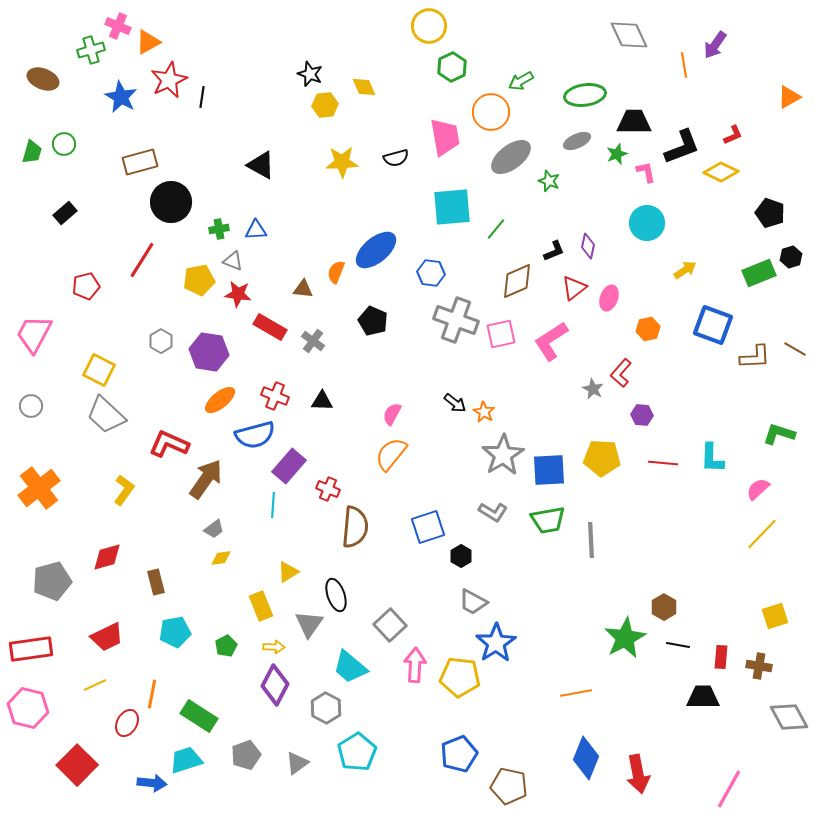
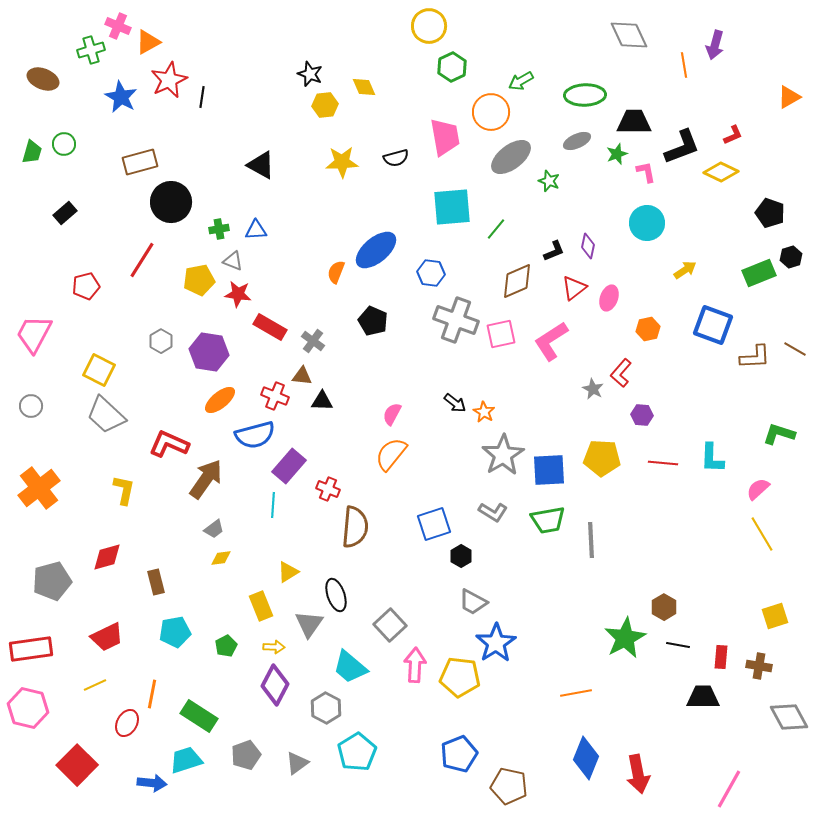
purple arrow at (715, 45): rotated 20 degrees counterclockwise
green ellipse at (585, 95): rotated 6 degrees clockwise
brown triangle at (303, 289): moved 1 px left, 87 px down
yellow L-shape at (124, 490): rotated 24 degrees counterclockwise
blue square at (428, 527): moved 6 px right, 3 px up
yellow line at (762, 534): rotated 75 degrees counterclockwise
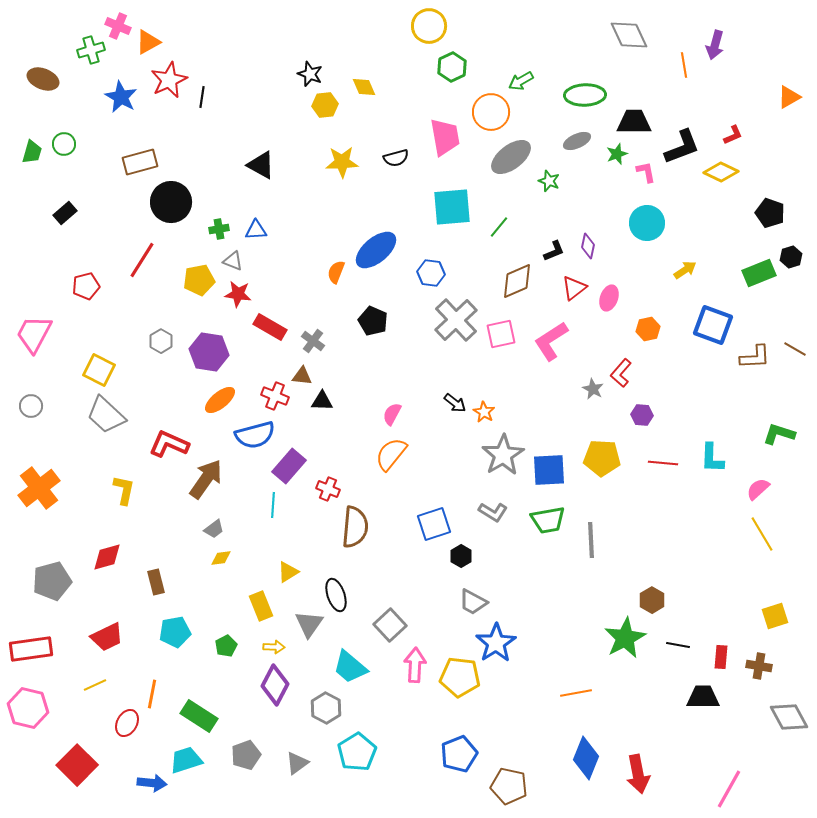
green line at (496, 229): moved 3 px right, 2 px up
gray cross at (456, 320): rotated 27 degrees clockwise
brown hexagon at (664, 607): moved 12 px left, 7 px up
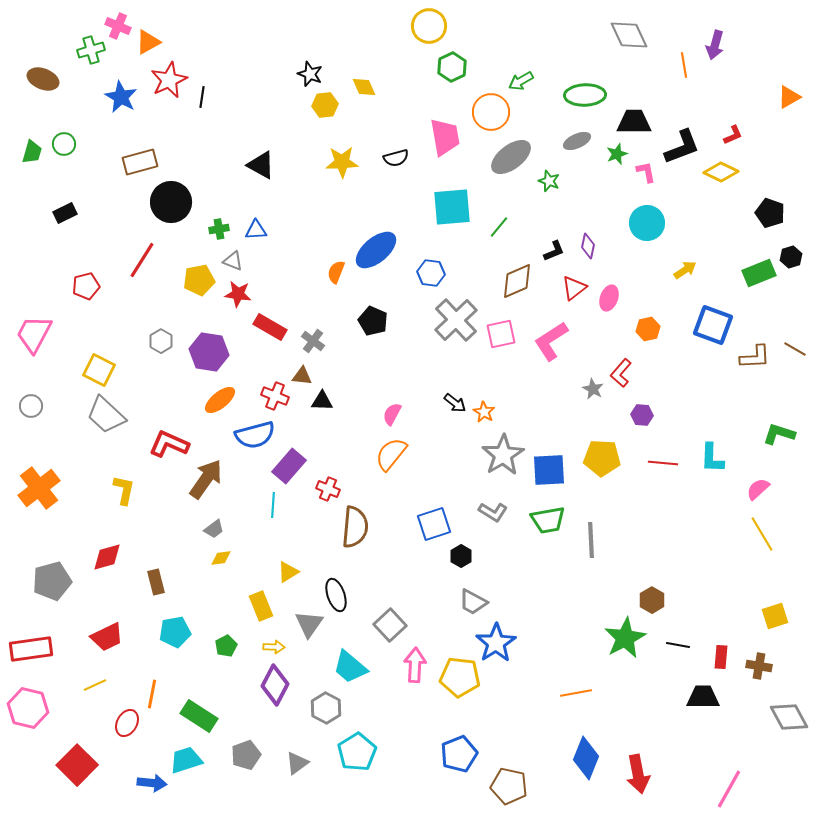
black rectangle at (65, 213): rotated 15 degrees clockwise
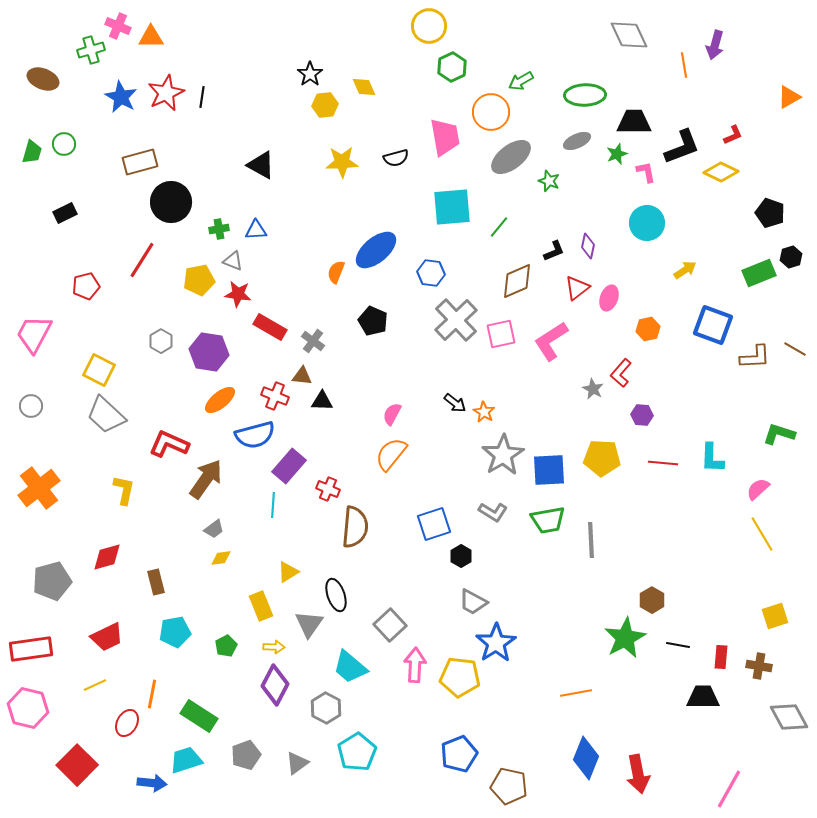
orange triangle at (148, 42): moved 3 px right, 5 px up; rotated 28 degrees clockwise
black star at (310, 74): rotated 15 degrees clockwise
red star at (169, 80): moved 3 px left, 13 px down
red triangle at (574, 288): moved 3 px right
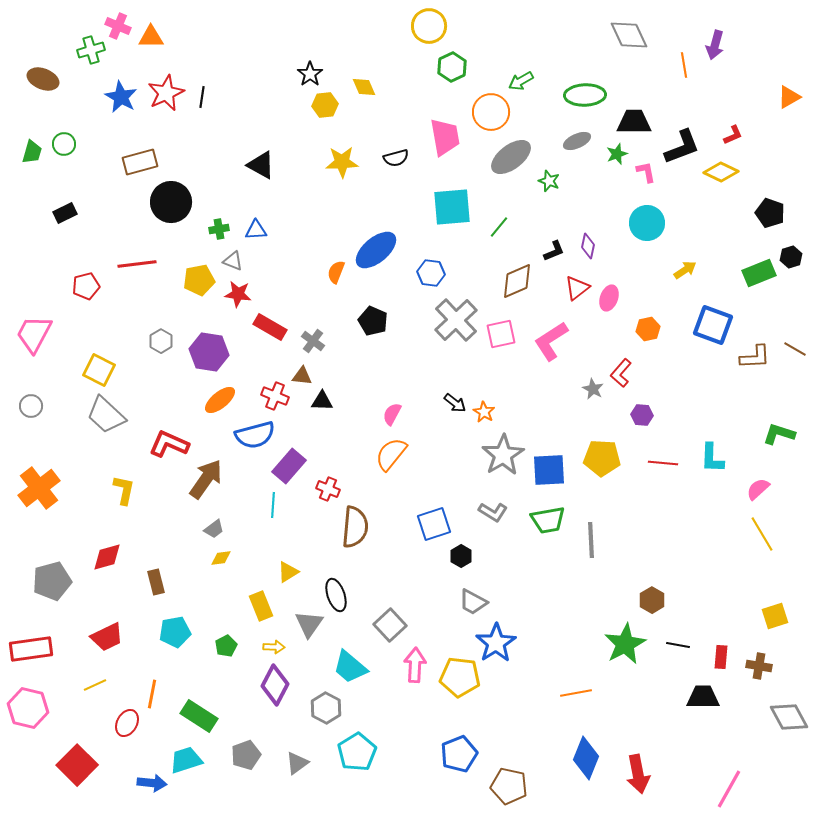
red line at (142, 260): moved 5 px left, 4 px down; rotated 51 degrees clockwise
green star at (625, 638): moved 6 px down
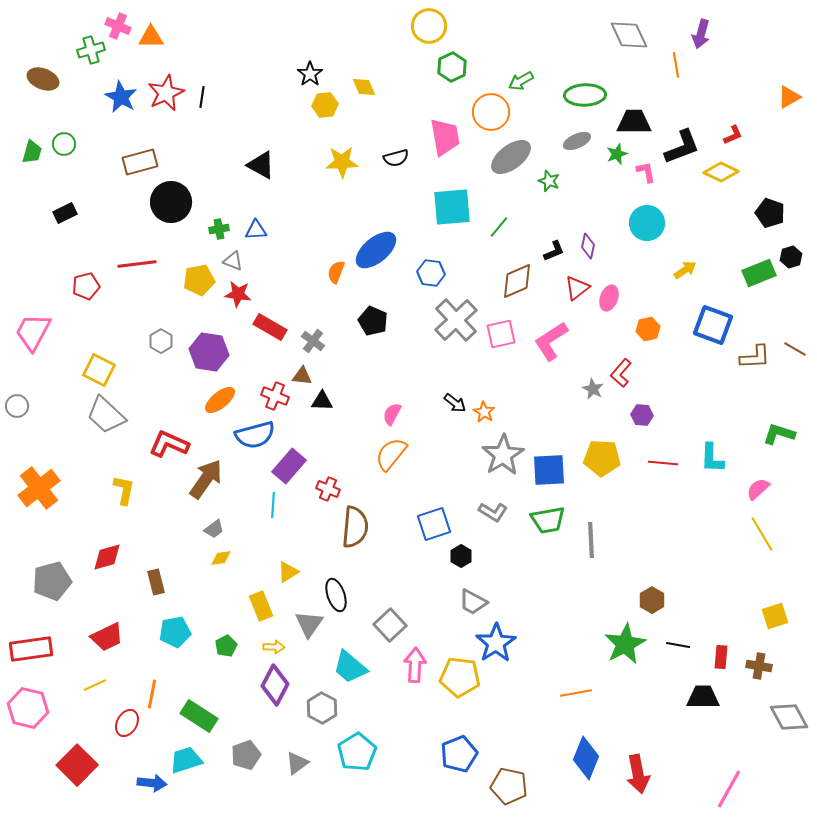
purple arrow at (715, 45): moved 14 px left, 11 px up
orange line at (684, 65): moved 8 px left
pink trapezoid at (34, 334): moved 1 px left, 2 px up
gray circle at (31, 406): moved 14 px left
gray hexagon at (326, 708): moved 4 px left
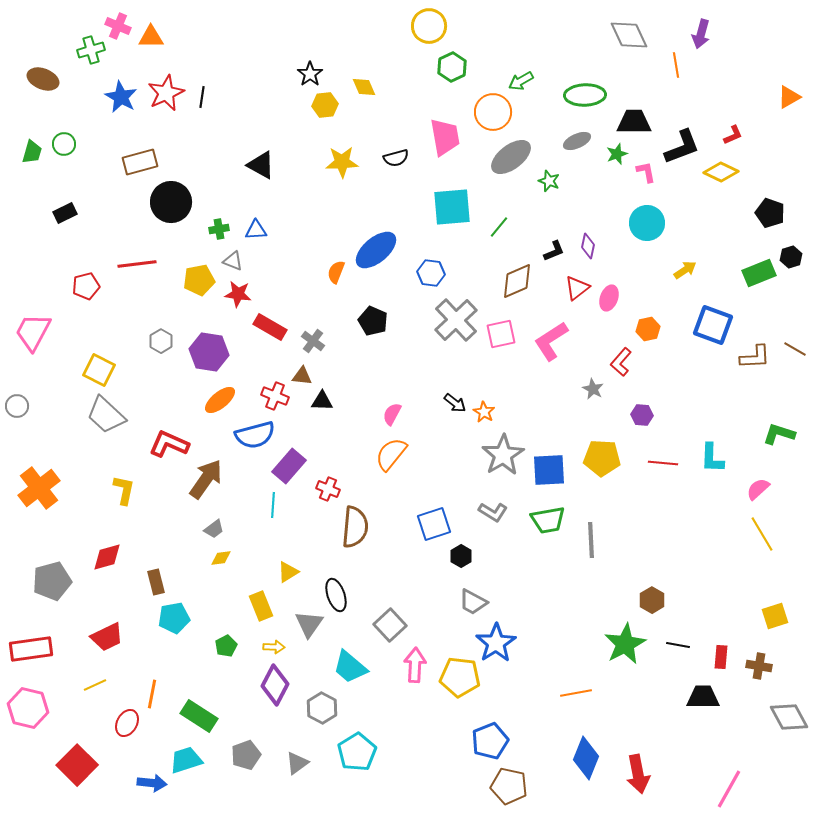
orange circle at (491, 112): moved 2 px right
red L-shape at (621, 373): moved 11 px up
cyan pentagon at (175, 632): moved 1 px left, 14 px up
blue pentagon at (459, 754): moved 31 px right, 13 px up
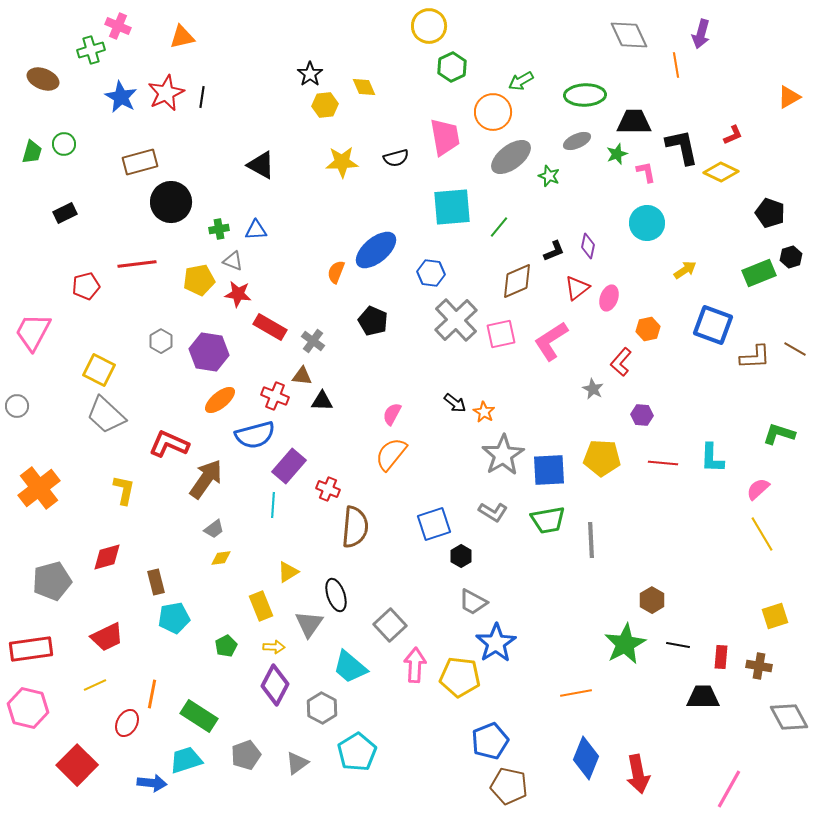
orange triangle at (151, 37): moved 31 px right; rotated 12 degrees counterclockwise
black L-shape at (682, 147): rotated 81 degrees counterclockwise
green star at (549, 181): moved 5 px up
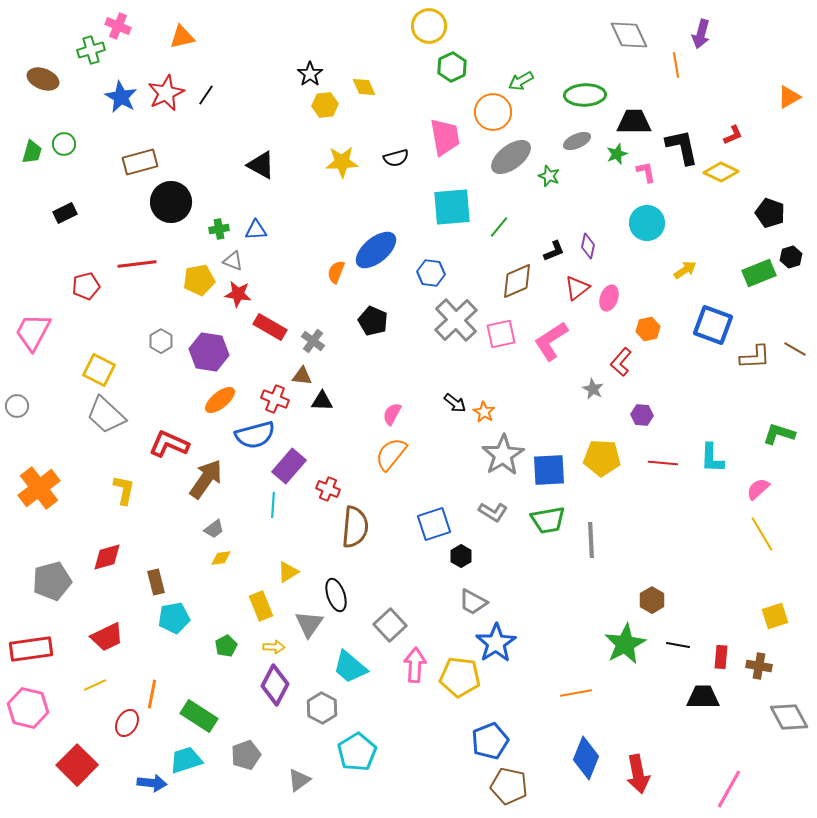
black line at (202, 97): moved 4 px right, 2 px up; rotated 25 degrees clockwise
red cross at (275, 396): moved 3 px down
gray triangle at (297, 763): moved 2 px right, 17 px down
